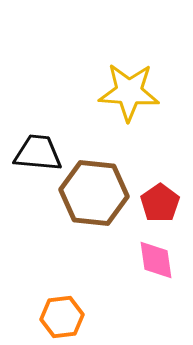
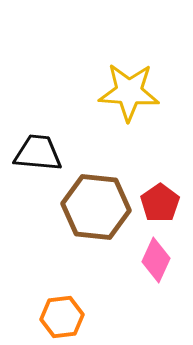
brown hexagon: moved 2 px right, 14 px down
pink diamond: rotated 33 degrees clockwise
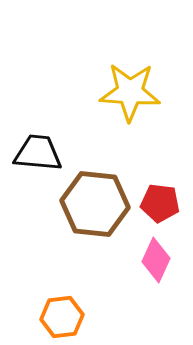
yellow star: moved 1 px right
red pentagon: rotated 30 degrees counterclockwise
brown hexagon: moved 1 px left, 3 px up
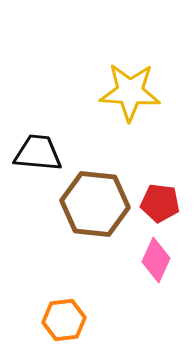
orange hexagon: moved 2 px right, 3 px down
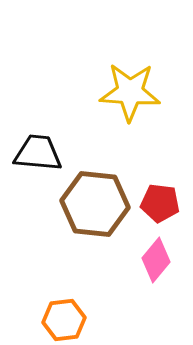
pink diamond: rotated 15 degrees clockwise
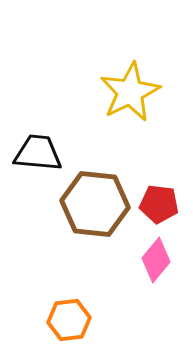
yellow star: rotated 30 degrees counterclockwise
red pentagon: moved 1 px left, 1 px down
orange hexagon: moved 5 px right
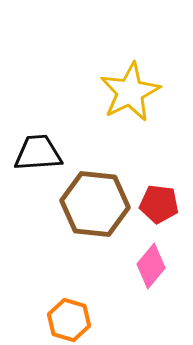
black trapezoid: rotated 9 degrees counterclockwise
pink diamond: moved 5 px left, 6 px down
orange hexagon: rotated 24 degrees clockwise
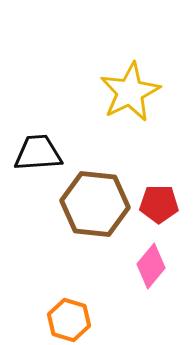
red pentagon: rotated 6 degrees counterclockwise
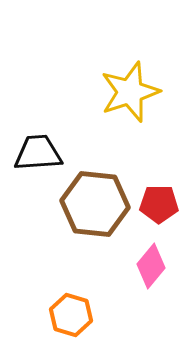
yellow star: rotated 8 degrees clockwise
orange hexagon: moved 2 px right, 5 px up
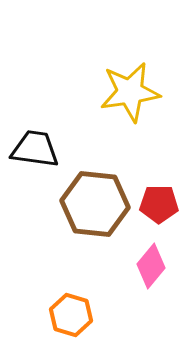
yellow star: rotated 10 degrees clockwise
black trapezoid: moved 3 px left, 4 px up; rotated 12 degrees clockwise
